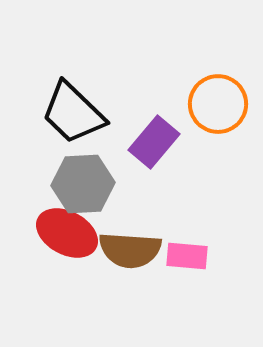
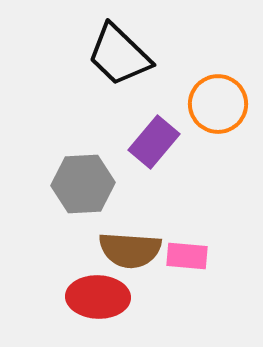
black trapezoid: moved 46 px right, 58 px up
red ellipse: moved 31 px right, 64 px down; rotated 26 degrees counterclockwise
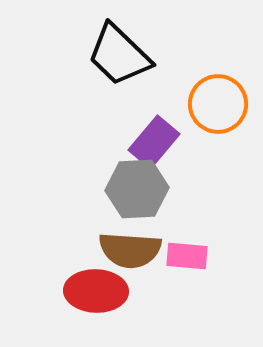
gray hexagon: moved 54 px right, 5 px down
red ellipse: moved 2 px left, 6 px up
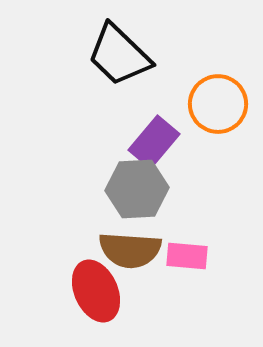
red ellipse: rotated 64 degrees clockwise
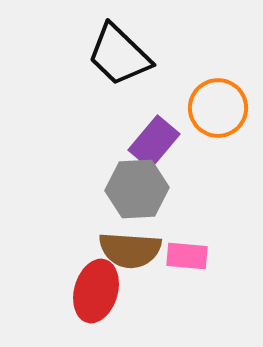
orange circle: moved 4 px down
red ellipse: rotated 40 degrees clockwise
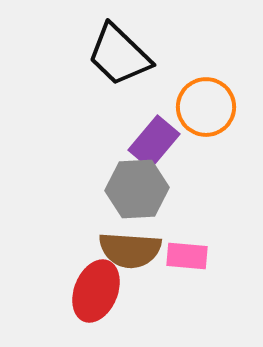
orange circle: moved 12 px left, 1 px up
red ellipse: rotated 6 degrees clockwise
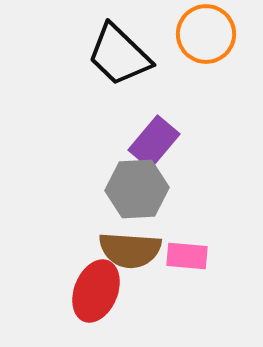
orange circle: moved 73 px up
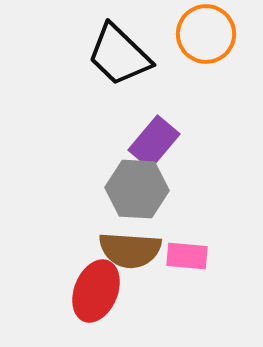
gray hexagon: rotated 6 degrees clockwise
